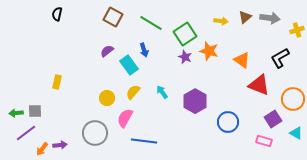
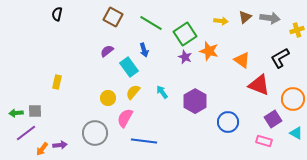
cyan rectangle: moved 2 px down
yellow circle: moved 1 px right
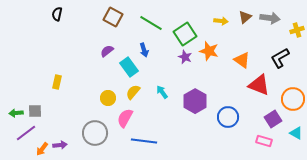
blue circle: moved 5 px up
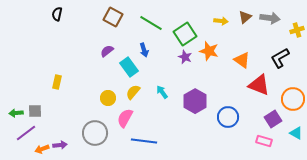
orange arrow: rotated 32 degrees clockwise
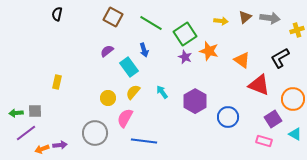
cyan triangle: moved 1 px left, 1 px down
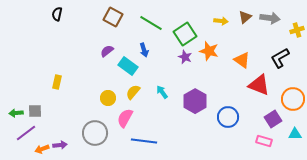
cyan rectangle: moved 1 px left, 1 px up; rotated 18 degrees counterclockwise
cyan triangle: rotated 32 degrees counterclockwise
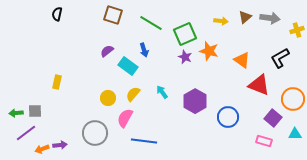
brown square: moved 2 px up; rotated 12 degrees counterclockwise
green square: rotated 10 degrees clockwise
yellow semicircle: moved 2 px down
purple square: moved 1 px up; rotated 18 degrees counterclockwise
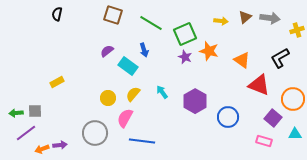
yellow rectangle: rotated 48 degrees clockwise
blue line: moved 2 px left
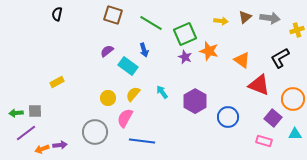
gray circle: moved 1 px up
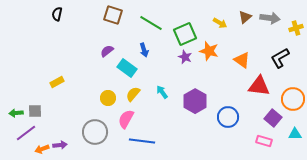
yellow arrow: moved 1 px left, 2 px down; rotated 24 degrees clockwise
yellow cross: moved 1 px left, 2 px up
cyan rectangle: moved 1 px left, 2 px down
red triangle: moved 1 px down; rotated 15 degrees counterclockwise
pink semicircle: moved 1 px right, 1 px down
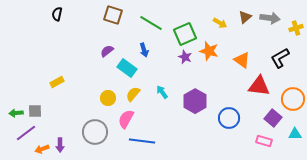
blue circle: moved 1 px right, 1 px down
purple arrow: rotated 96 degrees clockwise
